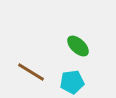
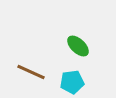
brown line: rotated 8 degrees counterclockwise
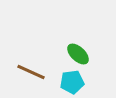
green ellipse: moved 8 px down
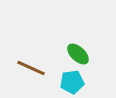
brown line: moved 4 px up
